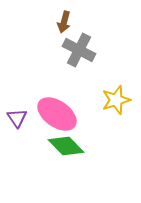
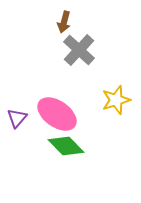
gray cross: rotated 16 degrees clockwise
purple triangle: rotated 15 degrees clockwise
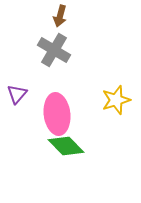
brown arrow: moved 4 px left, 6 px up
gray cross: moved 25 px left; rotated 12 degrees counterclockwise
pink ellipse: rotated 48 degrees clockwise
purple triangle: moved 24 px up
